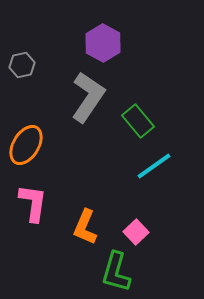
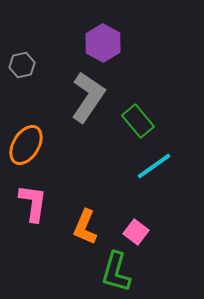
pink square: rotated 10 degrees counterclockwise
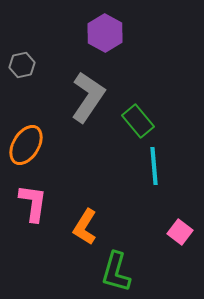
purple hexagon: moved 2 px right, 10 px up
cyan line: rotated 60 degrees counterclockwise
orange L-shape: rotated 9 degrees clockwise
pink square: moved 44 px right
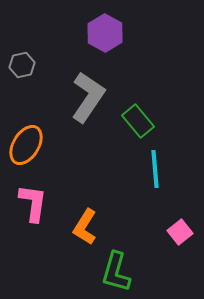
cyan line: moved 1 px right, 3 px down
pink square: rotated 15 degrees clockwise
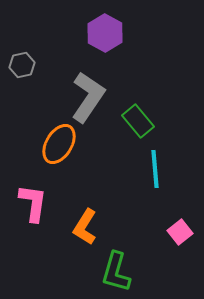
orange ellipse: moved 33 px right, 1 px up
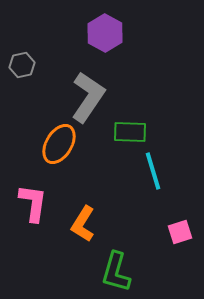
green rectangle: moved 8 px left, 11 px down; rotated 48 degrees counterclockwise
cyan line: moved 2 px left, 2 px down; rotated 12 degrees counterclockwise
orange L-shape: moved 2 px left, 3 px up
pink square: rotated 20 degrees clockwise
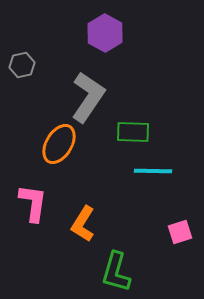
green rectangle: moved 3 px right
cyan line: rotated 72 degrees counterclockwise
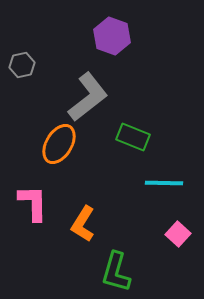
purple hexagon: moved 7 px right, 3 px down; rotated 9 degrees counterclockwise
gray L-shape: rotated 18 degrees clockwise
green rectangle: moved 5 px down; rotated 20 degrees clockwise
cyan line: moved 11 px right, 12 px down
pink L-shape: rotated 9 degrees counterclockwise
pink square: moved 2 px left, 2 px down; rotated 30 degrees counterclockwise
